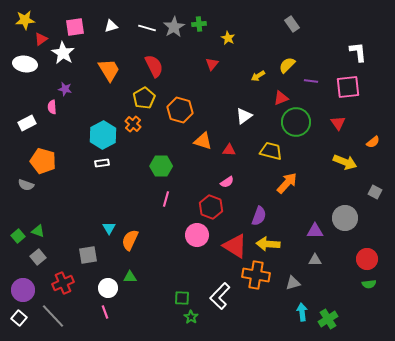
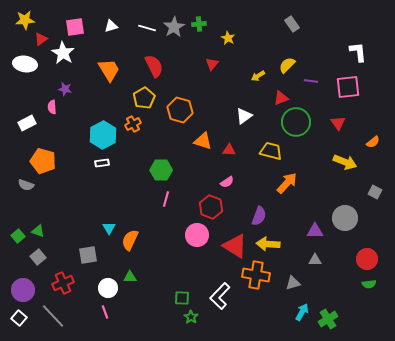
orange cross at (133, 124): rotated 21 degrees clockwise
green hexagon at (161, 166): moved 4 px down
cyan arrow at (302, 312): rotated 36 degrees clockwise
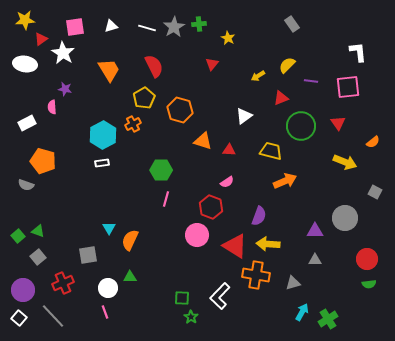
green circle at (296, 122): moved 5 px right, 4 px down
orange arrow at (287, 183): moved 2 px left, 2 px up; rotated 25 degrees clockwise
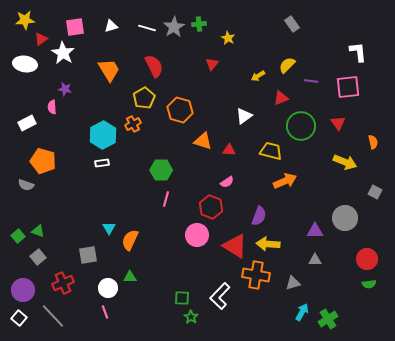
orange semicircle at (373, 142): rotated 64 degrees counterclockwise
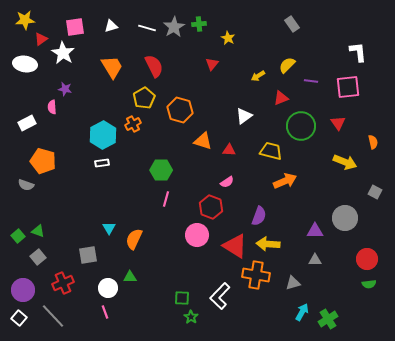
orange trapezoid at (109, 70): moved 3 px right, 3 px up
orange semicircle at (130, 240): moved 4 px right, 1 px up
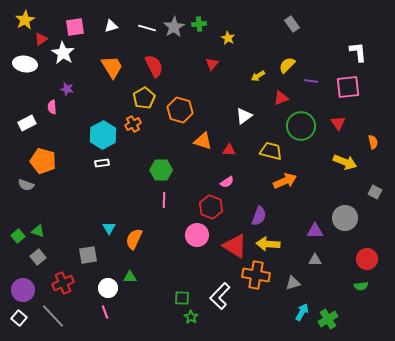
yellow star at (25, 20): rotated 24 degrees counterclockwise
purple star at (65, 89): moved 2 px right
pink line at (166, 199): moved 2 px left, 1 px down; rotated 14 degrees counterclockwise
green semicircle at (369, 284): moved 8 px left, 2 px down
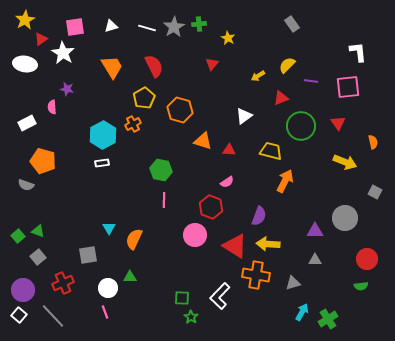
green hexagon at (161, 170): rotated 10 degrees clockwise
orange arrow at (285, 181): rotated 40 degrees counterclockwise
pink circle at (197, 235): moved 2 px left
white square at (19, 318): moved 3 px up
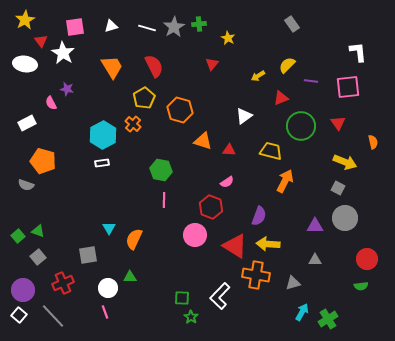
red triangle at (41, 39): moved 2 px down; rotated 32 degrees counterclockwise
pink semicircle at (52, 107): moved 1 px left, 4 px up; rotated 24 degrees counterclockwise
orange cross at (133, 124): rotated 21 degrees counterclockwise
gray square at (375, 192): moved 37 px left, 4 px up
purple triangle at (315, 231): moved 5 px up
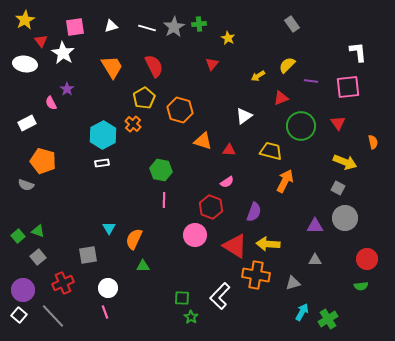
purple star at (67, 89): rotated 24 degrees clockwise
purple semicircle at (259, 216): moved 5 px left, 4 px up
green triangle at (130, 277): moved 13 px right, 11 px up
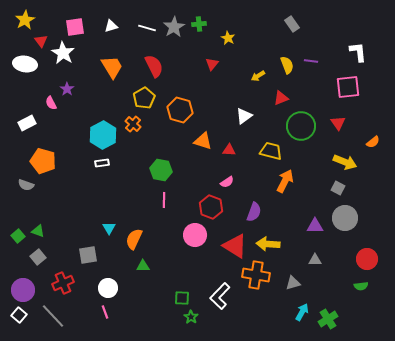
yellow semicircle at (287, 65): rotated 114 degrees clockwise
purple line at (311, 81): moved 20 px up
orange semicircle at (373, 142): rotated 64 degrees clockwise
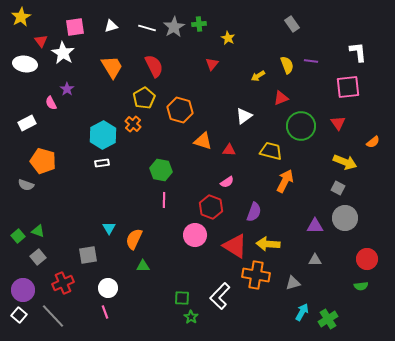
yellow star at (25, 20): moved 4 px left, 3 px up
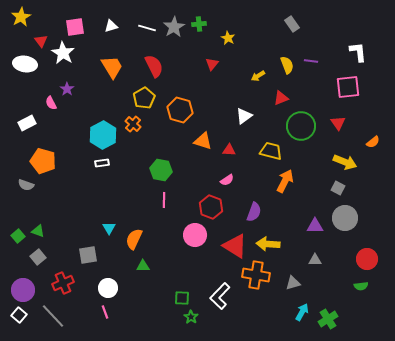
pink semicircle at (227, 182): moved 2 px up
